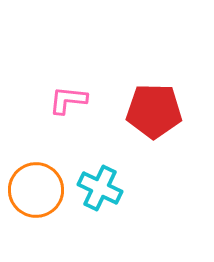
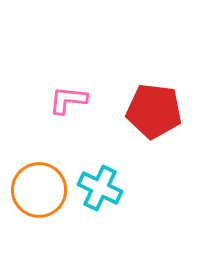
red pentagon: rotated 6 degrees clockwise
orange circle: moved 3 px right
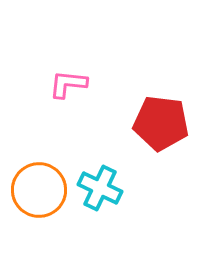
pink L-shape: moved 16 px up
red pentagon: moved 7 px right, 12 px down
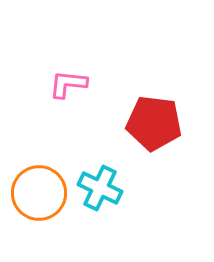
red pentagon: moved 7 px left
orange circle: moved 3 px down
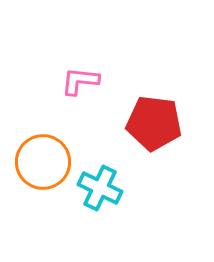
pink L-shape: moved 12 px right, 3 px up
orange circle: moved 4 px right, 31 px up
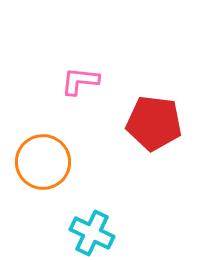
cyan cross: moved 8 px left, 45 px down
